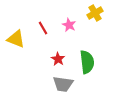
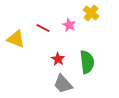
yellow cross: moved 4 px left; rotated 21 degrees counterclockwise
red line: rotated 32 degrees counterclockwise
gray trapezoid: rotated 40 degrees clockwise
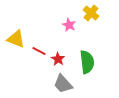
red line: moved 4 px left, 23 px down
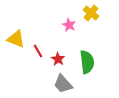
red line: moved 1 px left; rotated 32 degrees clockwise
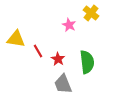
yellow triangle: rotated 12 degrees counterclockwise
gray trapezoid: rotated 20 degrees clockwise
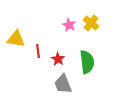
yellow cross: moved 10 px down
red line: rotated 24 degrees clockwise
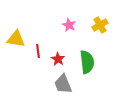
yellow cross: moved 9 px right, 2 px down; rotated 21 degrees clockwise
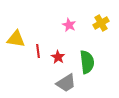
yellow cross: moved 1 px right, 2 px up
red star: moved 2 px up
gray trapezoid: moved 3 px right, 1 px up; rotated 100 degrees counterclockwise
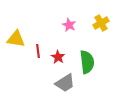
gray trapezoid: moved 1 px left
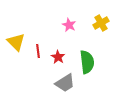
yellow triangle: moved 3 px down; rotated 36 degrees clockwise
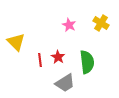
yellow cross: rotated 28 degrees counterclockwise
red line: moved 2 px right, 9 px down
